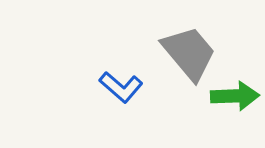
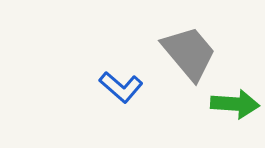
green arrow: moved 8 px down; rotated 6 degrees clockwise
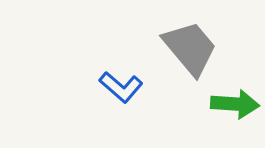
gray trapezoid: moved 1 px right, 5 px up
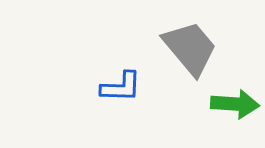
blue L-shape: rotated 39 degrees counterclockwise
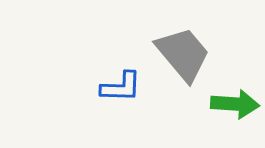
gray trapezoid: moved 7 px left, 6 px down
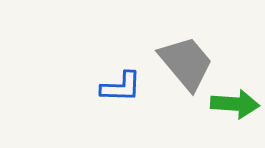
gray trapezoid: moved 3 px right, 9 px down
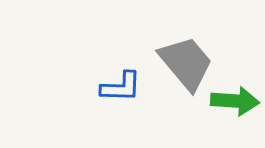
green arrow: moved 3 px up
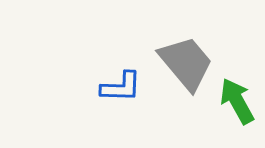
green arrow: moved 2 px right; rotated 123 degrees counterclockwise
